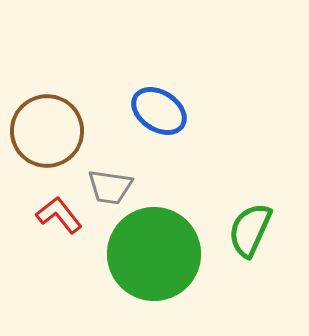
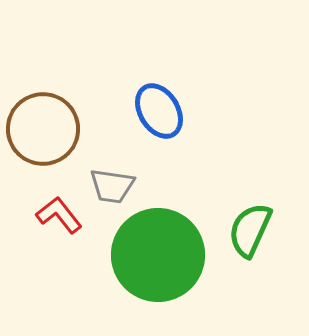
blue ellipse: rotated 26 degrees clockwise
brown circle: moved 4 px left, 2 px up
gray trapezoid: moved 2 px right, 1 px up
green circle: moved 4 px right, 1 px down
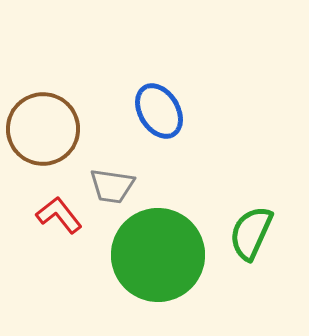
green semicircle: moved 1 px right, 3 px down
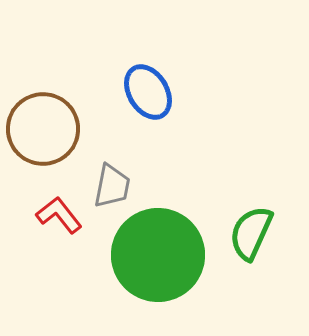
blue ellipse: moved 11 px left, 19 px up
gray trapezoid: rotated 87 degrees counterclockwise
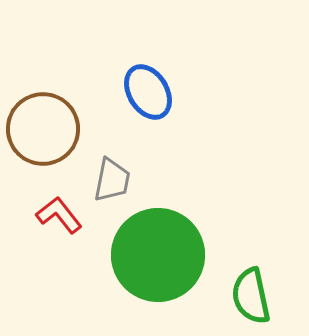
gray trapezoid: moved 6 px up
green semicircle: moved 63 px down; rotated 36 degrees counterclockwise
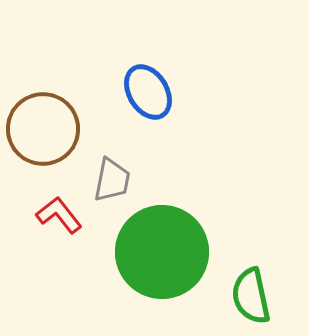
green circle: moved 4 px right, 3 px up
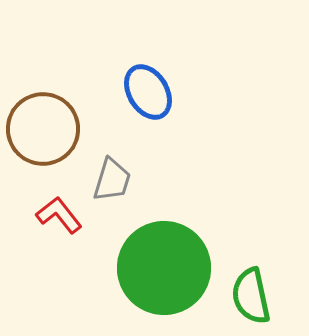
gray trapezoid: rotated 6 degrees clockwise
green circle: moved 2 px right, 16 px down
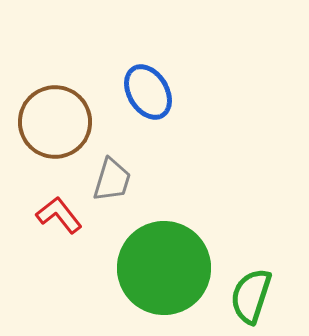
brown circle: moved 12 px right, 7 px up
green semicircle: rotated 30 degrees clockwise
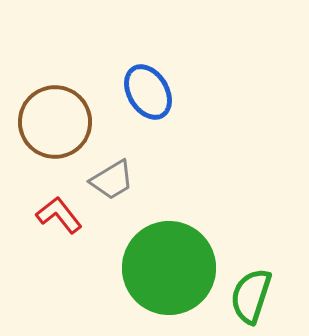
gray trapezoid: rotated 42 degrees clockwise
green circle: moved 5 px right
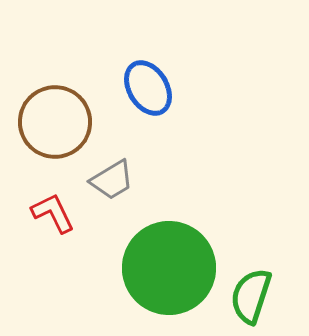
blue ellipse: moved 4 px up
red L-shape: moved 6 px left, 2 px up; rotated 12 degrees clockwise
